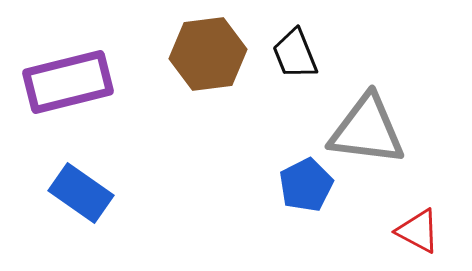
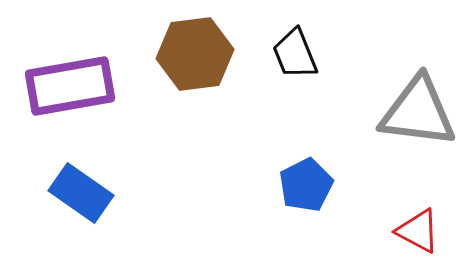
brown hexagon: moved 13 px left
purple rectangle: moved 2 px right, 4 px down; rotated 4 degrees clockwise
gray triangle: moved 51 px right, 18 px up
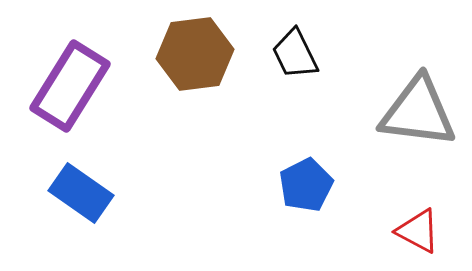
black trapezoid: rotated 4 degrees counterclockwise
purple rectangle: rotated 48 degrees counterclockwise
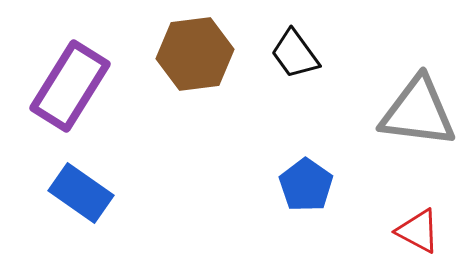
black trapezoid: rotated 10 degrees counterclockwise
blue pentagon: rotated 10 degrees counterclockwise
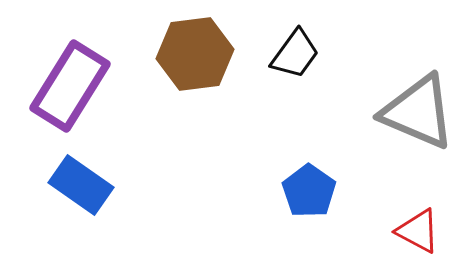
black trapezoid: rotated 108 degrees counterclockwise
gray triangle: rotated 16 degrees clockwise
blue pentagon: moved 3 px right, 6 px down
blue rectangle: moved 8 px up
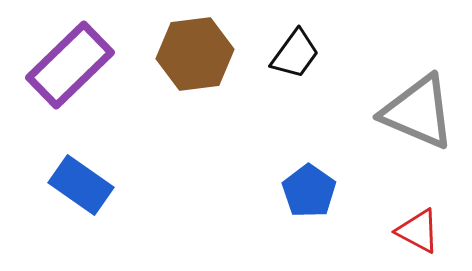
purple rectangle: moved 21 px up; rotated 14 degrees clockwise
